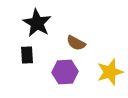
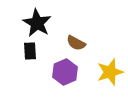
black rectangle: moved 3 px right, 4 px up
purple hexagon: rotated 20 degrees counterclockwise
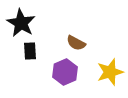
black star: moved 16 px left
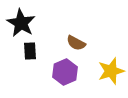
yellow star: moved 1 px right, 1 px up
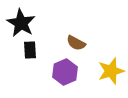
black rectangle: moved 1 px up
